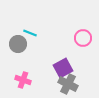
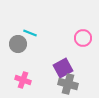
gray cross: rotated 12 degrees counterclockwise
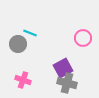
gray cross: moved 1 px left, 1 px up
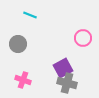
cyan line: moved 18 px up
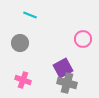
pink circle: moved 1 px down
gray circle: moved 2 px right, 1 px up
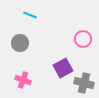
gray cross: moved 17 px right
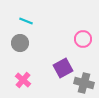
cyan line: moved 4 px left, 6 px down
pink cross: rotated 21 degrees clockwise
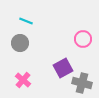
gray cross: moved 2 px left
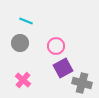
pink circle: moved 27 px left, 7 px down
